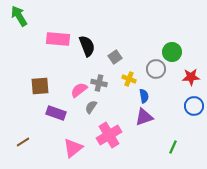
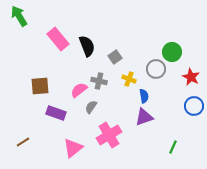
pink rectangle: rotated 45 degrees clockwise
red star: rotated 30 degrees clockwise
gray cross: moved 2 px up
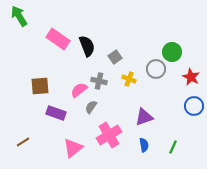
pink rectangle: rotated 15 degrees counterclockwise
blue semicircle: moved 49 px down
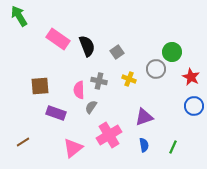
gray square: moved 2 px right, 5 px up
pink semicircle: rotated 54 degrees counterclockwise
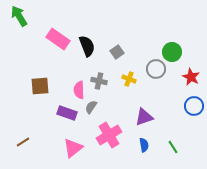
purple rectangle: moved 11 px right
green line: rotated 56 degrees counterclockwise
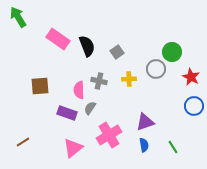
green arrow: moved 1 px left, 1 px down
yellow cross: rotated 24 degrees counterclockwise
gray semicircle: moved 1 px left, 1 px down
purple triangle: moved 1 px right, 5 px down
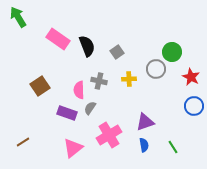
brown square: rotated 30 degrees counterclockwise
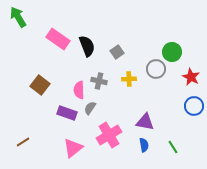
brown square: moved 1 px up; rotated 18 degrees counterclockwise
purple triangle: rotated 30 degrees clockwise
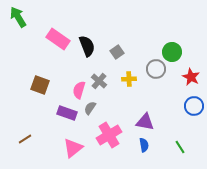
gray cross: rotated 28 degrees clockwise
brown square: rotated 18 degrees counterclockwise
pink semicircle: rotated 18 degrees clockwise
brown line: moved 2 px right, 3 px up
green line: moved 7 px right
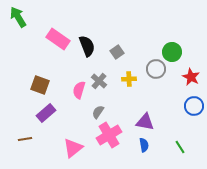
gray semicircle: moved 8 px right, 4 px down
purple rectangle: moved 21 px left; rotated 60 degrees counterclockwise
brown line: rotated 24 degrees clockwise
